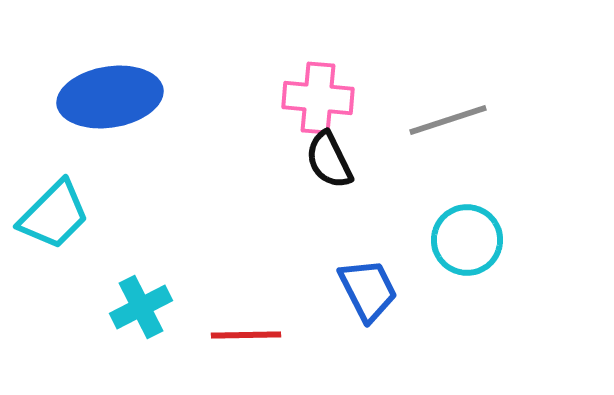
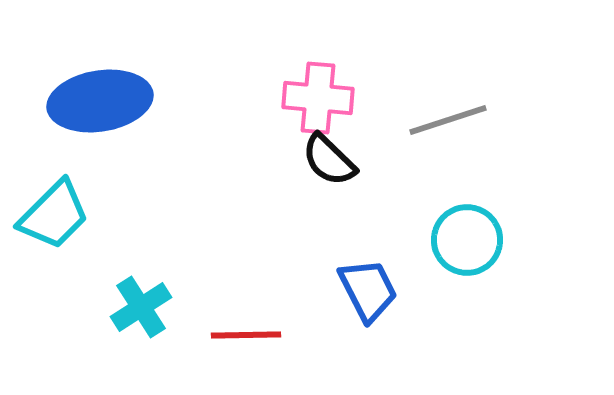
blue ellipse: moved 10 px left, 4 px down
black semicircle: rotated 20 degrees counterclockwise
cyan cross: rotated 6 degrees counterclockwise
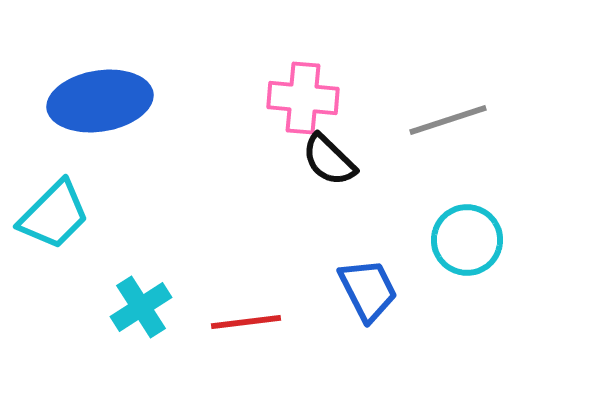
pink cross: moved 15 px left
red line: moved 13 px up; rotated 6 degrees counterclockwise
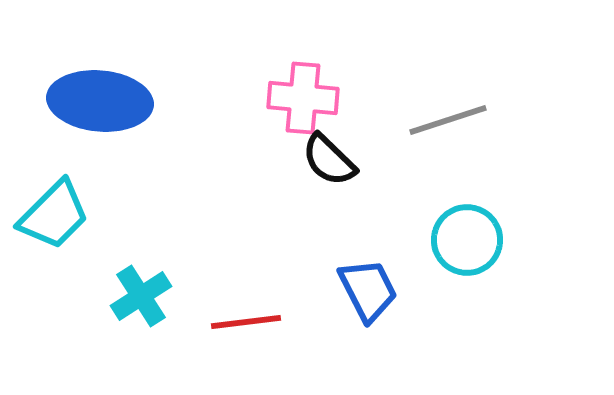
blue ellipse: rotated 14 degrees clockwise
cyan cross: moved 11 px up
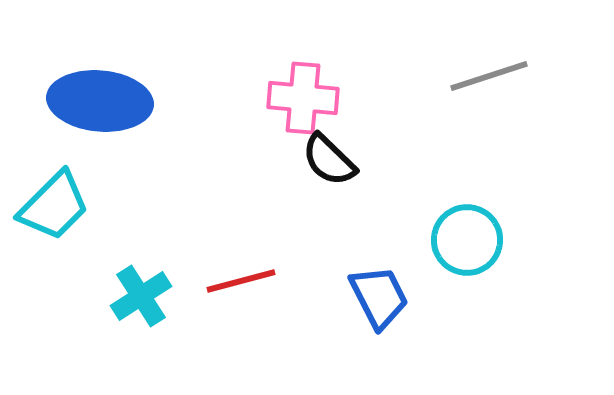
gray line: moved 41 px right, 44 px up
cyan trapezoid: moved 9 px up
blue trapezoid: moved 11 px right, 7 px down
red line: moved 5 px left, 41 px up; rotated 8 degrees counterclockwise
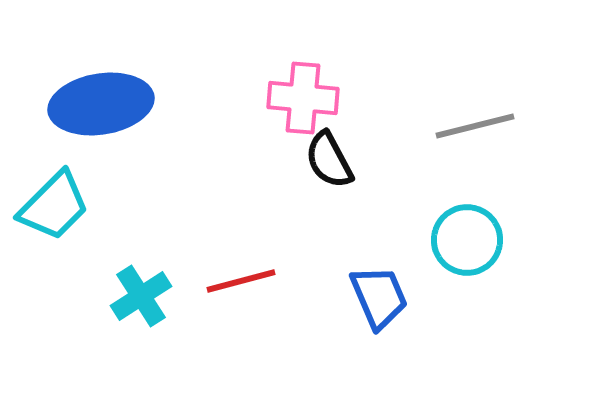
gray line: moved 14 px left, 50 px down; rotated 4 degrees clockwise
blue ellipse: moved 1 px right, 3 px down; rotated 14 degrees counterclockwise
black semicircle: rotated 18 degrees clockwise
blue trapezoid: rotated 4 degrees clockwise
